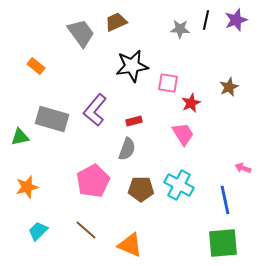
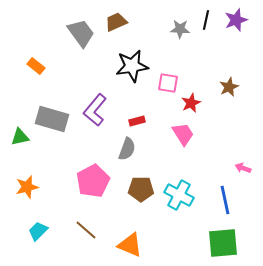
red rectangle: moved 3 px right
cyan cross: moved 10 px down
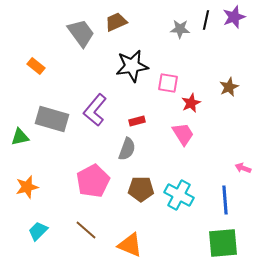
purple star: moved 2 px left, 3 px up
blue line: rotated 8 degrees clockwise
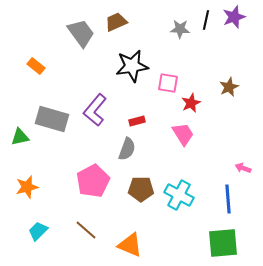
blue line: moved 3 px right, 1 px up
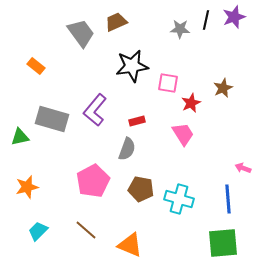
brown star: moved 6 px left, 1 px down
brown pentagon: rotated 10 degrees clockwise
cyan cross: moved 4 px down; rotated 12 degrees counterclockwise
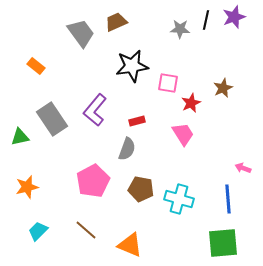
gray rectangle: rotated 40 degrees clockwise
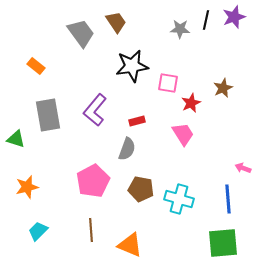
brown trapezoid: rotated 80 degrees clockwise
gray rectangle: moved 4 px left, 4 px up; rotated 24 degrees clockwise
green triangle: moved 4 px left, 2 px down; rotated 30 degrees clockwise
brown line: moved 5 px right; rotated 45 degrees clockwise
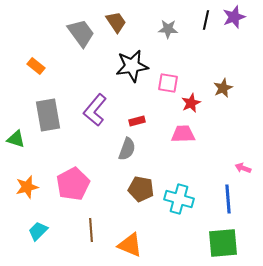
gray star: moved 12 px left
pink trapezoid: rotated 60 degrees counterclockwise
pink pentagon: moved 20 px left, 3 px down
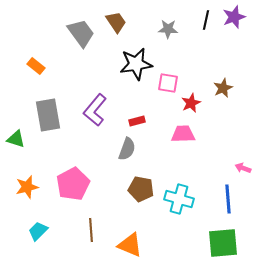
black star: moved 4 px right, 2 px up
